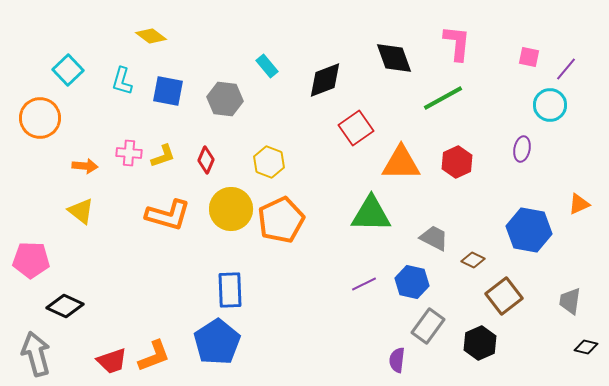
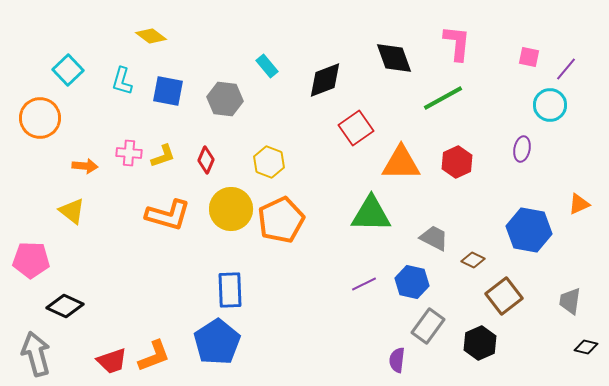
yellow triangle at (81, 211): moved 9 px left
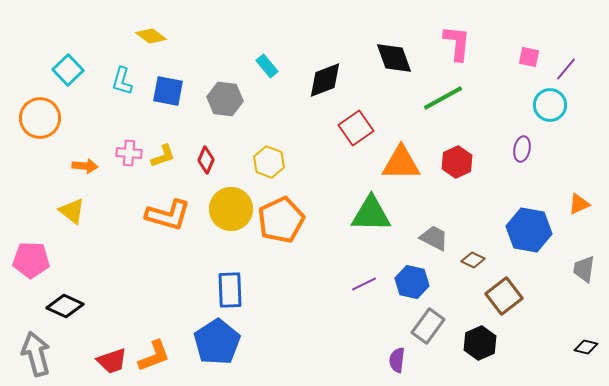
gray trapezoid at (570, 301): moved 14 px right, 32 px up
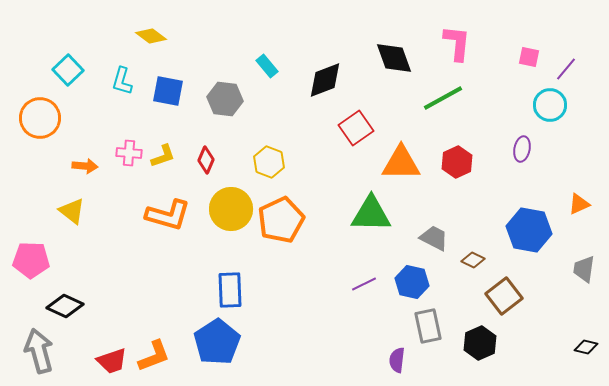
gray rectangle at (428, 326): rotated 48 degrees counterclockwise
gray arrow at (36, 354): moved 3 px right, 3 px up
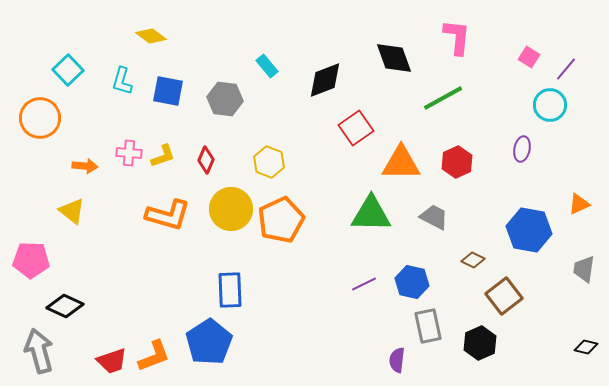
pink L-shape at (457, 43): moved 6 px up
pink square at (529, 57): rotated 20 degrees clockwise
gray trapezoid at (434, 238): moved 21 px up
blue pentagon at (217, 342): moved 8 px left
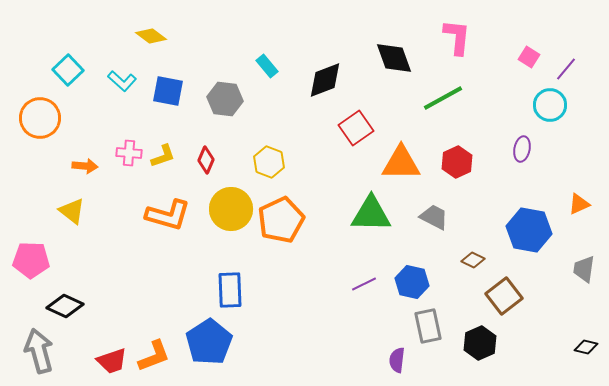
cyan L-shape at (122, 81): rotated 64 degrees counterclockwise
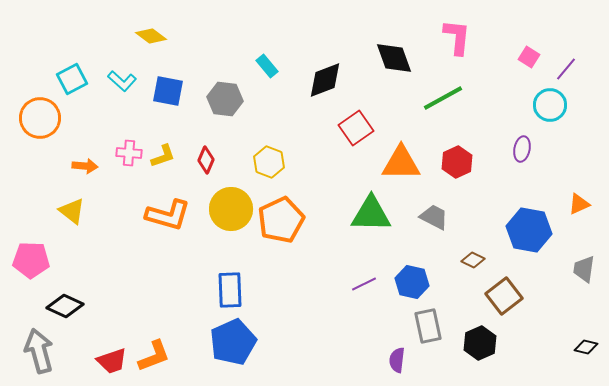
cyan square at (68, 70): moved 4 px right, 9 px down; rotated 16 degrees clockwise
blue pentagon at (209, 342): moved 24 px right; rotated 9 degrees clockwise
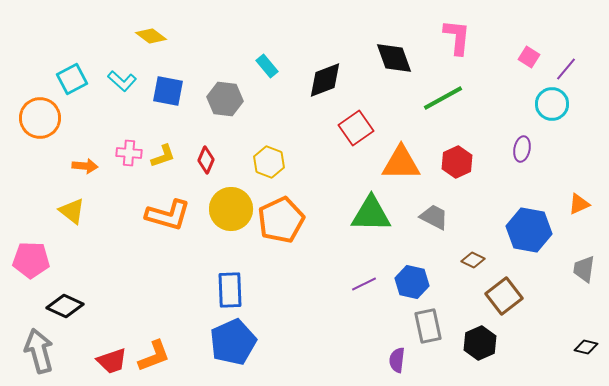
cyan circle at (550, 105): moved 2 px right, 1 px up
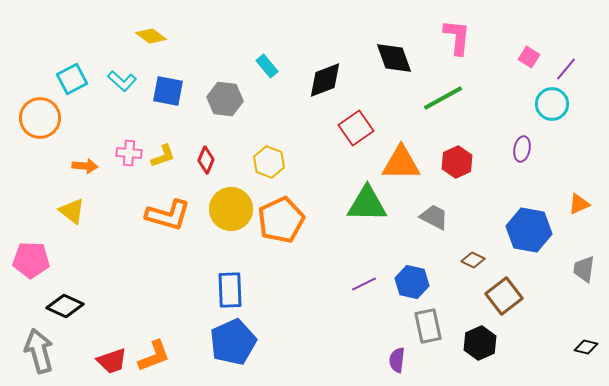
green triangle at (371, 214): moved 4 px left, 10 px up
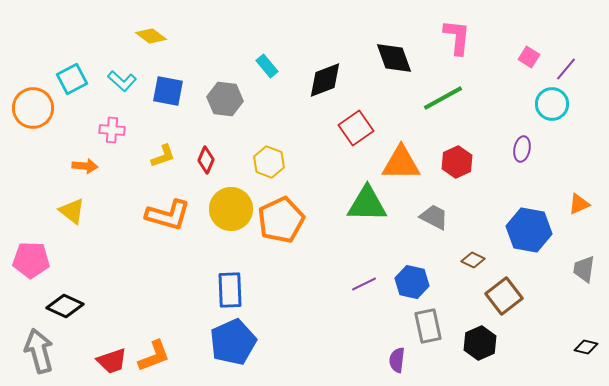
orange circle at (40, 118): moved 7 px left, 10 px up
pink cross at (129, 153): moved 17 px left, 23 px up
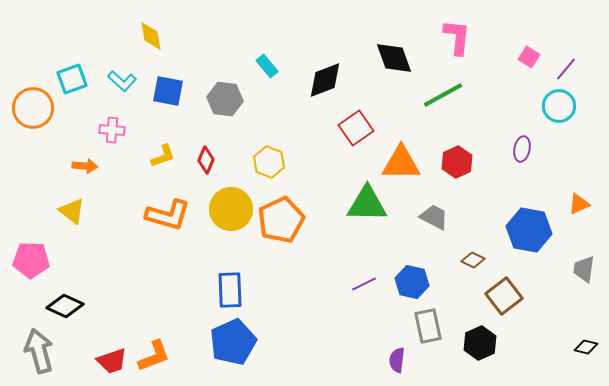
yellow diamond at (151, 36): rotated 44 degrees clockwise
cyan square at (72, 79): rotated 8 degrees clockwise
green line at (443, 98): moved 3 px up
cyan circle at (552, 104): moved 7 px right, 2 px down
